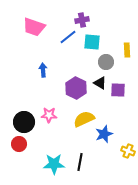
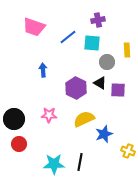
purple cross: moved 16 px right
cyan square: moved 1 px down
gray circle: moved 1 px right
black circle: moved 10 px left, 3 px up
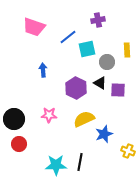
cyan square: moved 5 px left, 6 px down; rotated 18 degrees counterclockwise
cyan star: moved 2 px right, 1 px down
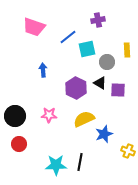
black circle: moved 1 px right, 3 px up
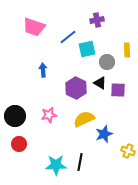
purple cross: moved 1 px left
pink star: rotated 14 degrees counterclockwise
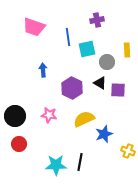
blue line: rotated 60 degrees counterclockwise
purple hexagon: moved 4 px left
pink star: rotated 21 degrees clockwise
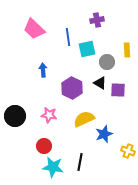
pink trapezoid: moved 2 px down; rotated 25 degrees clockwise
red circle: moved 25 px right, 2 px down
cyan star: moved 3 px left, 2 px down; rotated 10 degrees clockwise
